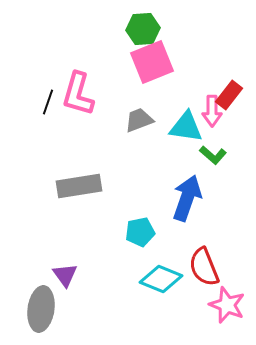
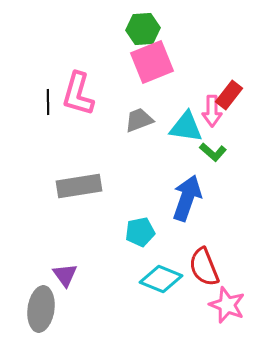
black line: rotated 20 degrees counterclockwise
green L-shape: moved 3 px up
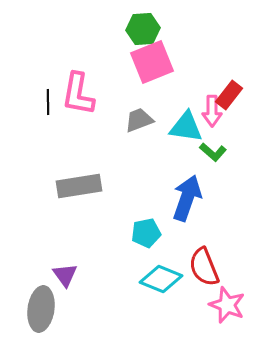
pink L-shape: rotated 6 degrees counterclockwise
cyan pentagon: moved 6 px right, 1 px down
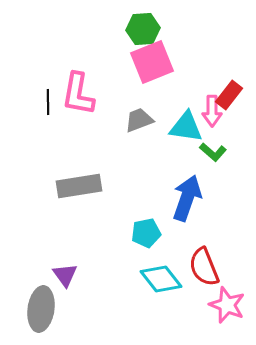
cyan diamond: rotated 30 degrees clockwise
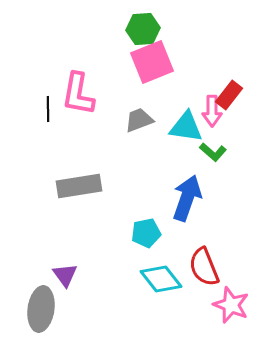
black line: moved 7 px down
pink star: moved 4 px right
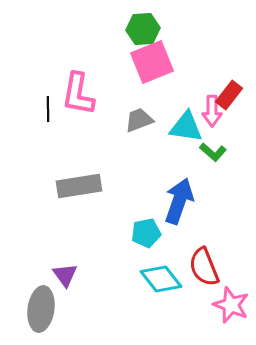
blue arrow: moved 8 px left, 3 px down
